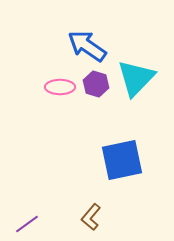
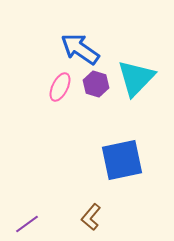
blue arrow: moved 7 px left, 3 px down
pink ellipse: rotated 64 degrees counterclockwise
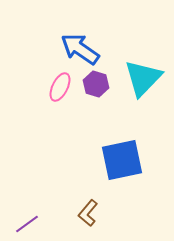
cyan triangle: moved 7 px right
brown L-shape: moved 3 px left, 4 px up
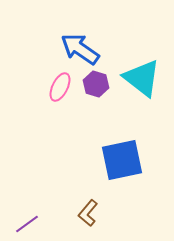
cyan triangle: moved 1 px left; rotated 36 degrees counterclockwise
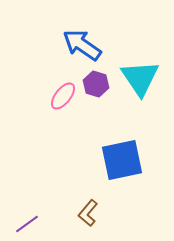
blue arrow: moved 2 px right, 4 px up
cyan triangle: moved 2 px left; rotated 18 degrees clockwise
pink ellipse: moved 3 px right, 9 px down; rotated 12 degrees clockwise
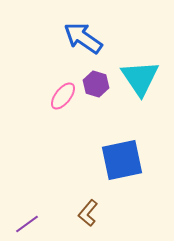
blue arrow: moved 1 px right, 7 px up
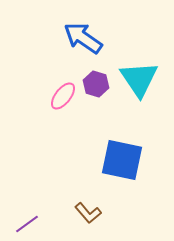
cyan triangle: moved 1 px left, 1 px down
blue square: rotated 24 degrees clockwise
brown L-shape: rotated 80 degrees counterclockwise
